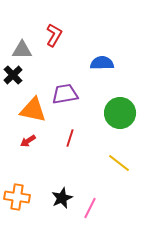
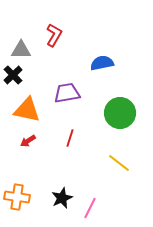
gray triangle: moved 1 px left
blue semicircle: rotated 10 degrees counterclockwise
purple trapezoid: moved 2 px right, 1 px up
orange triangle: moved 6 px left
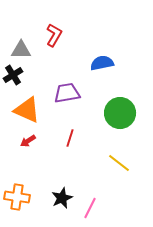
black cross: rotated 12 degrees clockwise
orange triangle: rotated 12 degrees clockwise
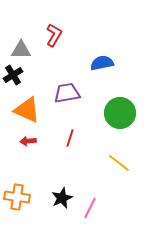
red arrow: rotated 28 degrees clockwise
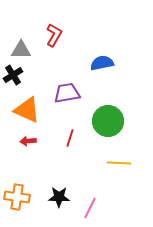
green circle: moved 12 px left, 8 px down
yellow line: rotated 35 degrees counterclockwise
black star: moved 3 px left, 1 px up; rotated 25 degrees clockwise
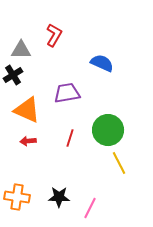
blue semicircle: rotated 35 degrees clockwise
green circle: moved 9 px down
yellow line: rotated 60 degrees clockwise
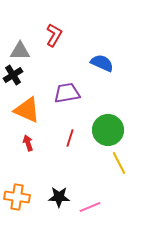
gray triangle: moved 1 px left, 1 px down
red arrow: moved 2 px down; rotated 77 degrees clockwise
pink line: moved 1 px up; rotated 40 degrees clockwise
